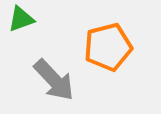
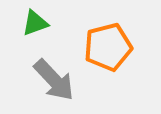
green triangle: moved 14 px right, 4 px down
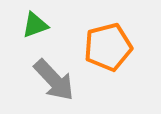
green triangle: moved 2 px down
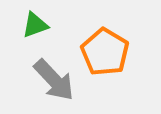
orange pentagon: moved 3 px left, 5 px down; rotated 27 degrees counterclockwise
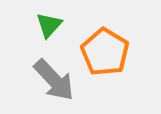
green triangle: moved 14 px right; rotated 28 degrees counterclockwise
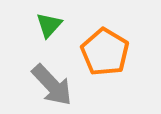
gray arrow: moved 2 px left, 5 px down
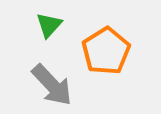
orange pentagon: moved 1 px right, 1 px up; rotated 9 degrees clockwise
